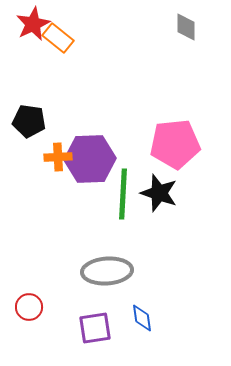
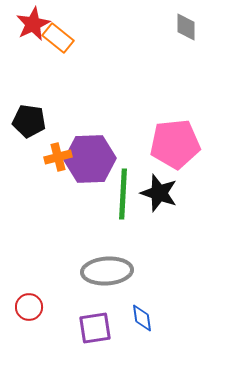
orange cross: rotated 12 degrees counterclockwise
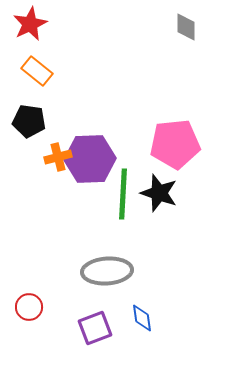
red star: moved 3 px left
orange rectangle: moved 21 px left, 33 px down
purple square: rotated 12 degrees counterclockwise
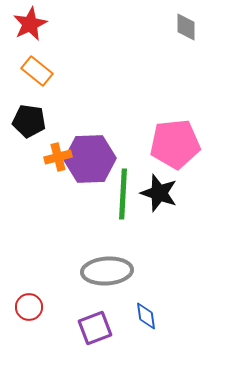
blue diamond: moved 4 px right, 2 px up
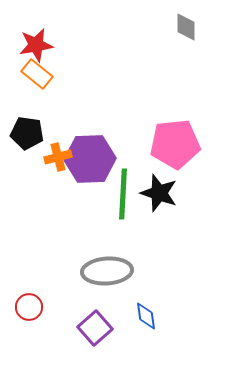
red star: moved 6 px right, 21 px down; rotated 16 degrees clockwise
orange rectangle: moved 3 px down
black pentagon: moved 2 px left, 12 px down
purple square: rotated 20 degrees counterclockwise
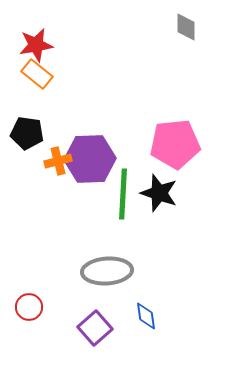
orange cross: moved 4 px down
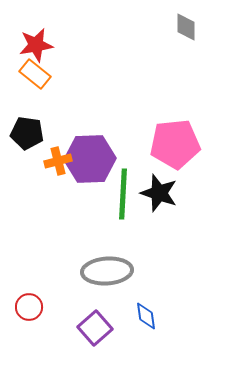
orange rectangle: moved 2 px left
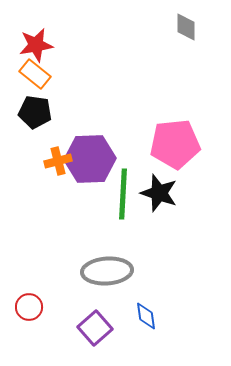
black pentagon: moved 8 px right, 21 px up
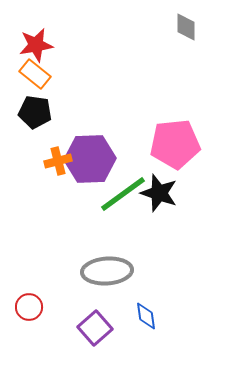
green line: rotated 51 degrees clockwise
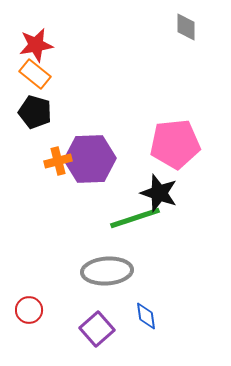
black pentagon: rotated 8 degrees clockwise
green line: moved 12 px right, 24 px down; rotated 18 degrees clockwise
red circle: moved 3 px down
purple square: moved 2 px right, 1 px down
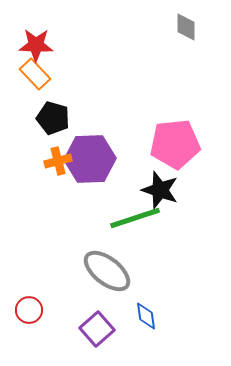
red star: rotated 12 degrees clockwise
orange rectangle: rotated 8 degrees clockwise
black pentagon: moved 18 px right, 6 px down
black star: moved 1 px right, 3 px up
gray ellipse: rotated 42 degrees clockwise
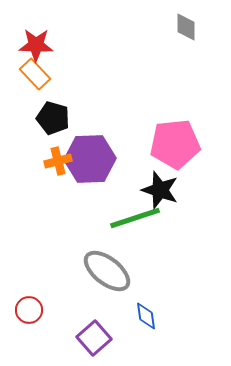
purple square: moved 3 px left, 9 px down
